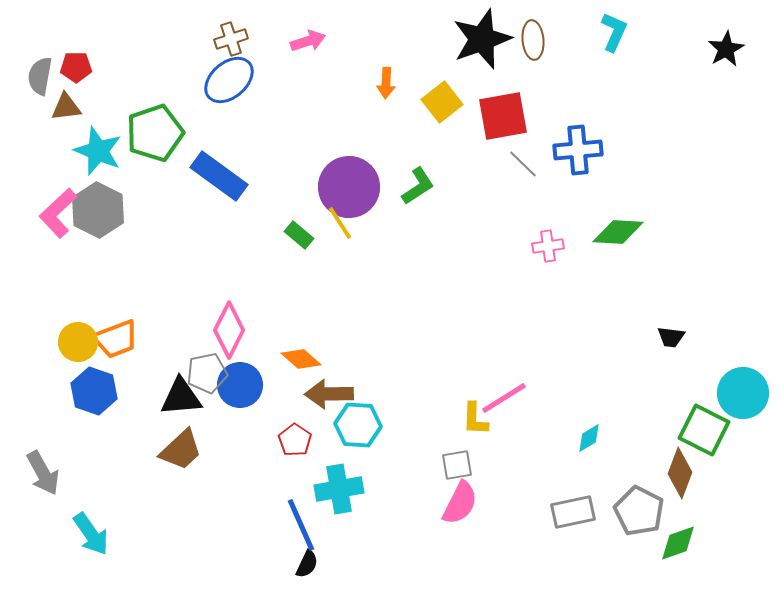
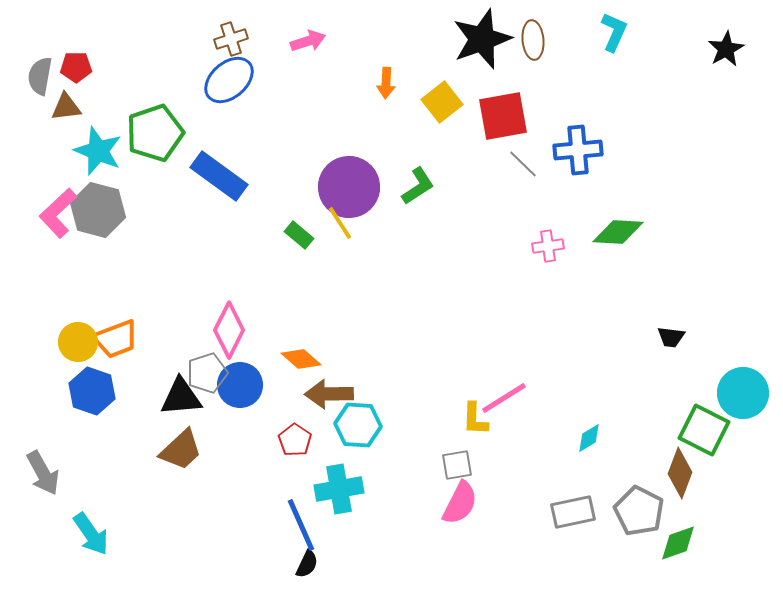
gray hexagon at (98, 210): rotated 12 degrees counterclockwise
gray pentagon at (207, 373): rotated 6 degrees counterclockwise
blue hexagon at (94, 391): moved 2 px left
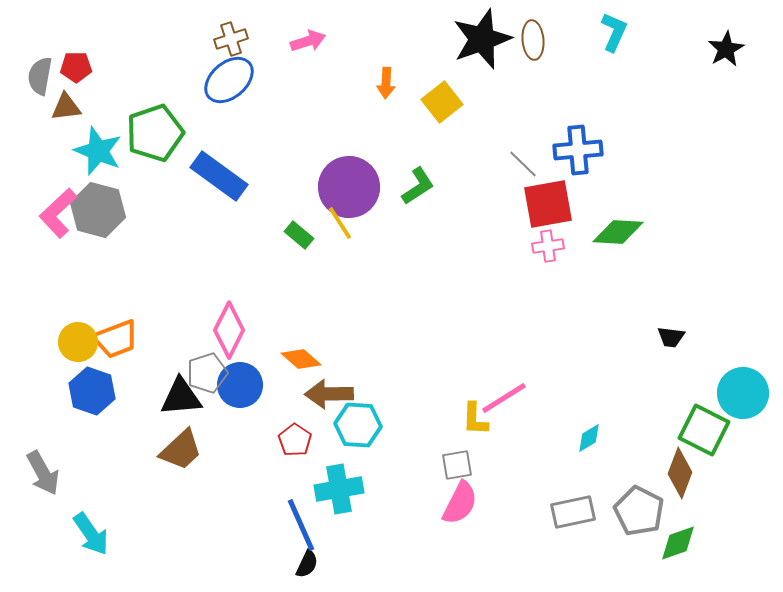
red square at (503, 116): moved 45 px right, 88 px down
